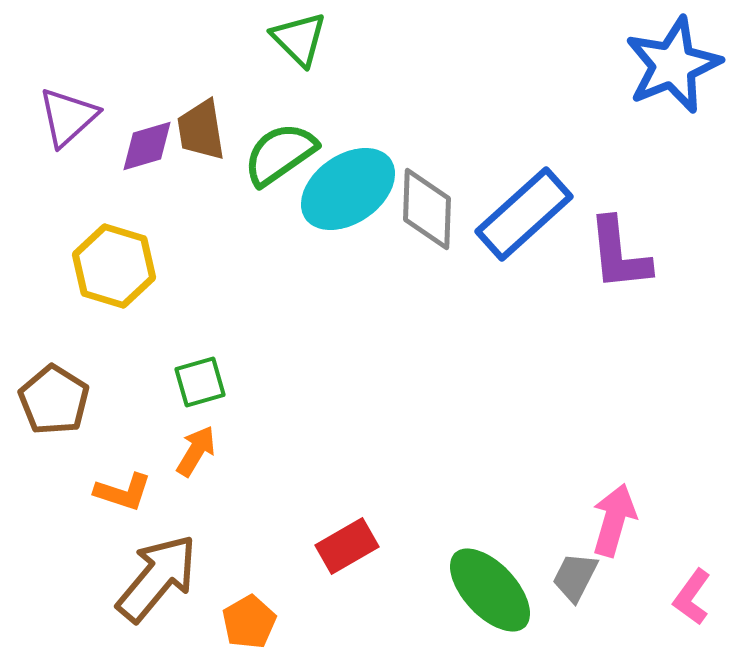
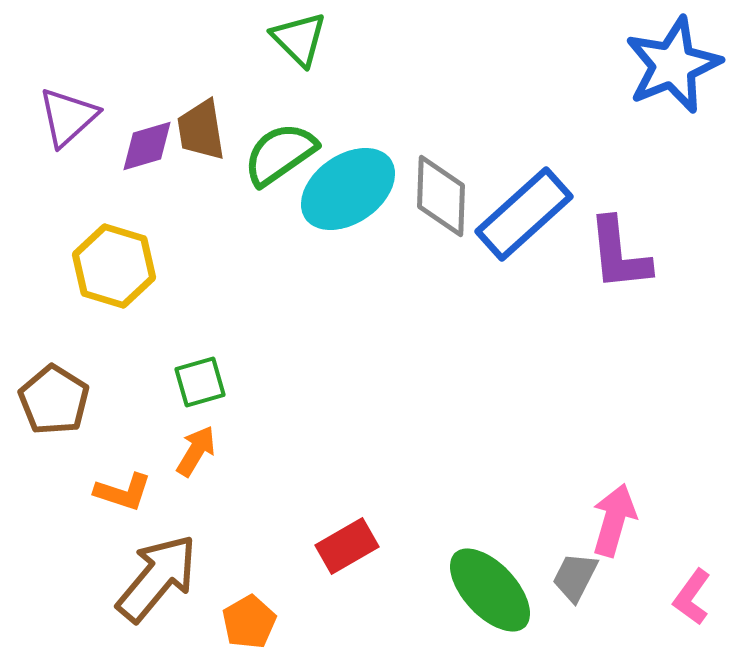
gray diamond: moved 14 px right, 13 px up
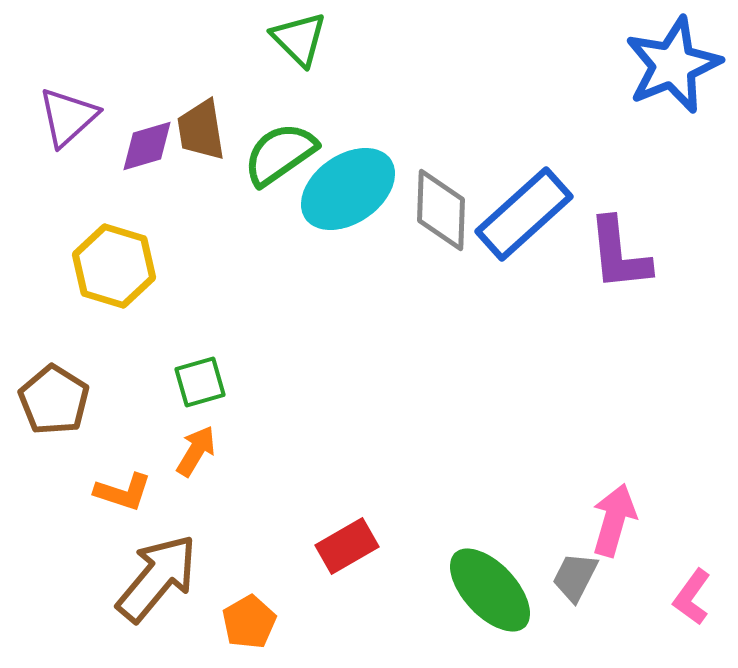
gray diamond: moved 14 px down
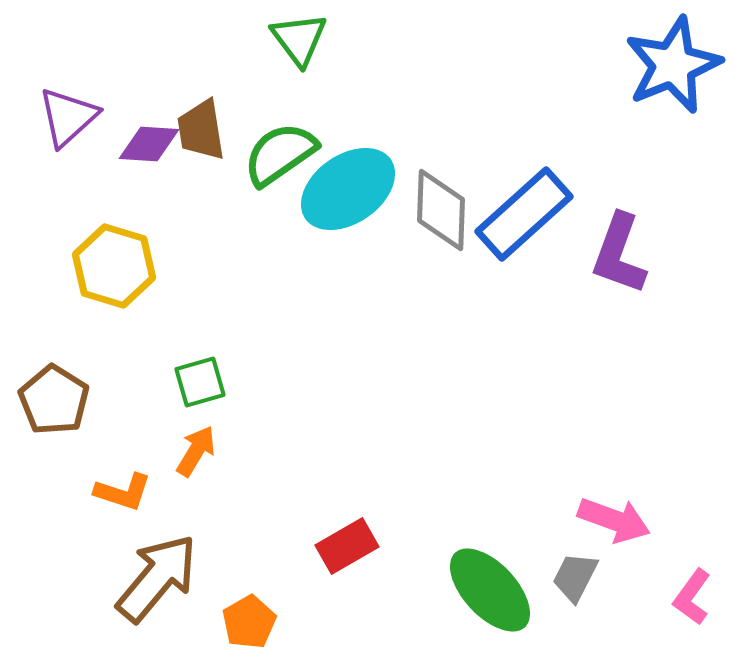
green triangle: rotated 8 degrees clockwise
purple diamond: moved 2 px right, 2 px up; rotated 20 degrees clockwise
purple L-shape: rotated 26 degrees clockwise
pink arrow: rotated 94 degrees clockwise
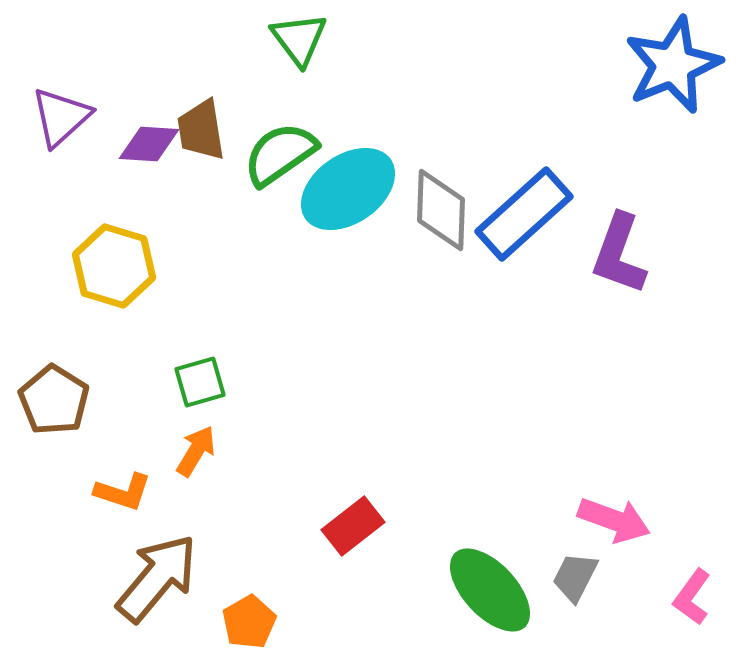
purple triangle: moved 7 px left
red rectangle: moved 6 px right, 20 px up; rotated 8 degrees counterclockwise
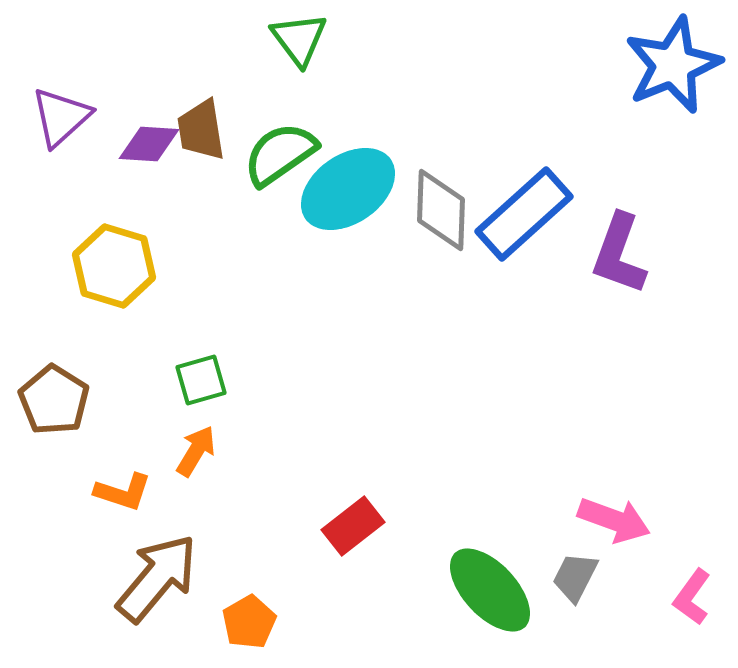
green square: moved 1 px right, 2 px up
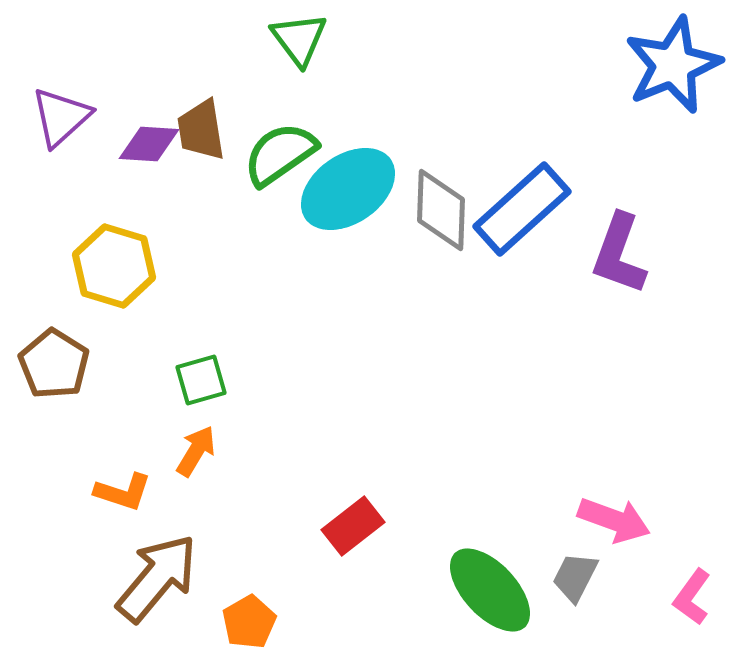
blue rectangle: moved 2 px left, 5 px up
brown pentagon: moved 36 px up
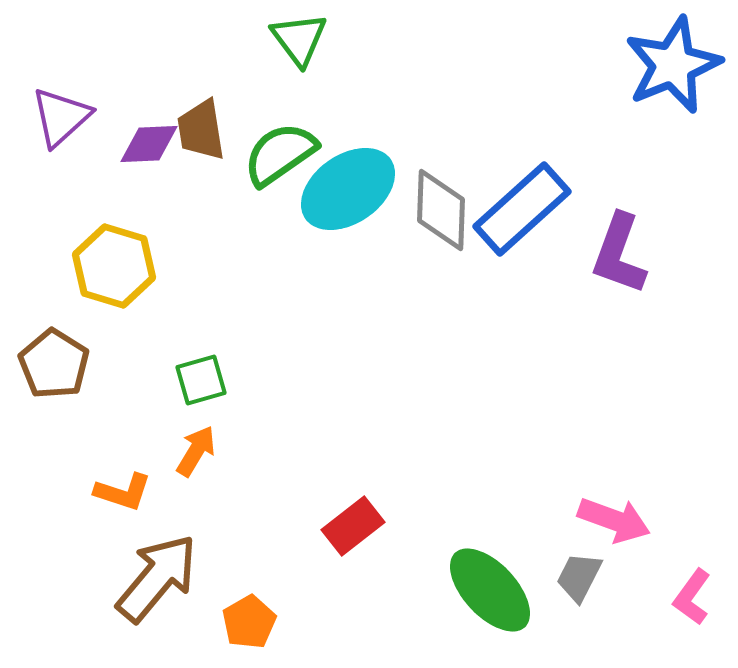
purple diamond: rotated 6 degrees counterclockwise
gray trapezoid: moved 4 px right
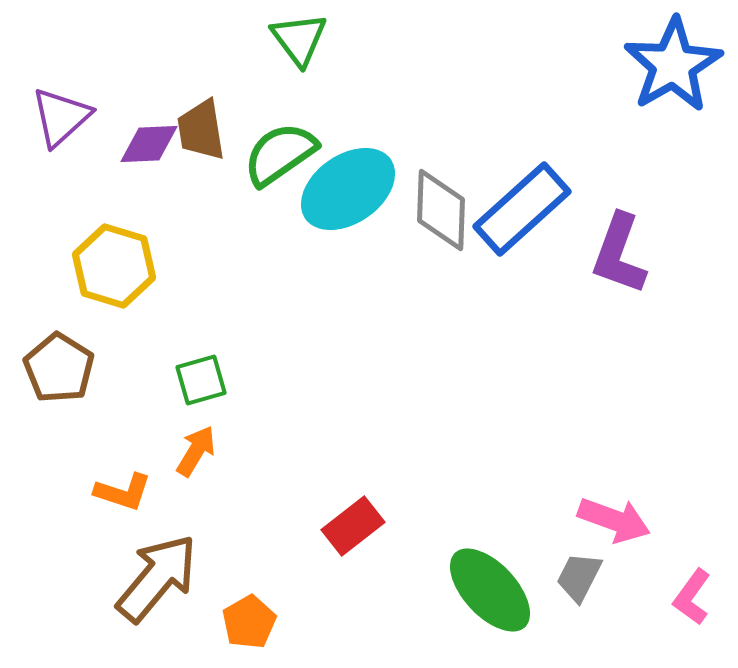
blue star: rotated 8 degrees counterclockwise
brown pentagon: moved 5 px right, 4 px down
